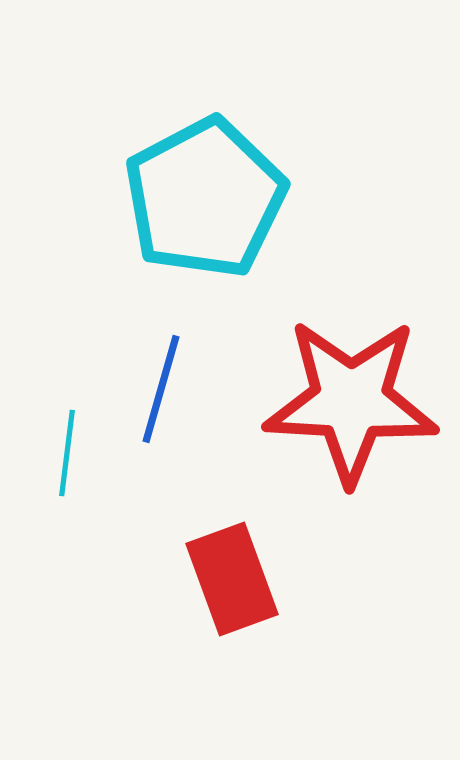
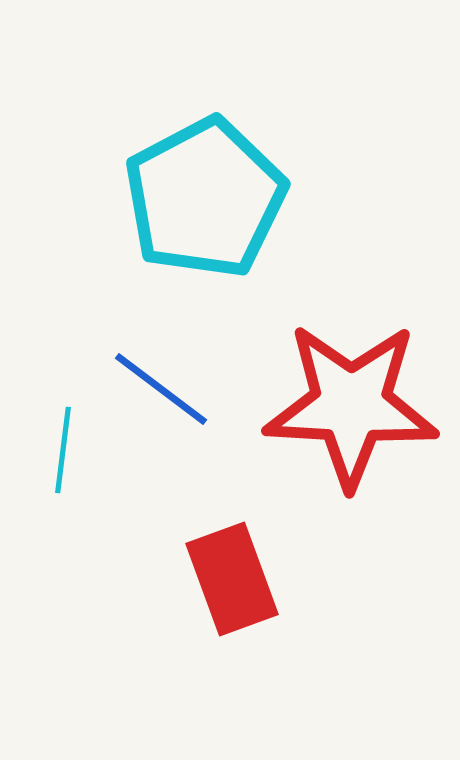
blue line: rotated 69 degrees counterclockwise
red star: moved 4 px down
cyan line: moved 4 px left, 3 px up
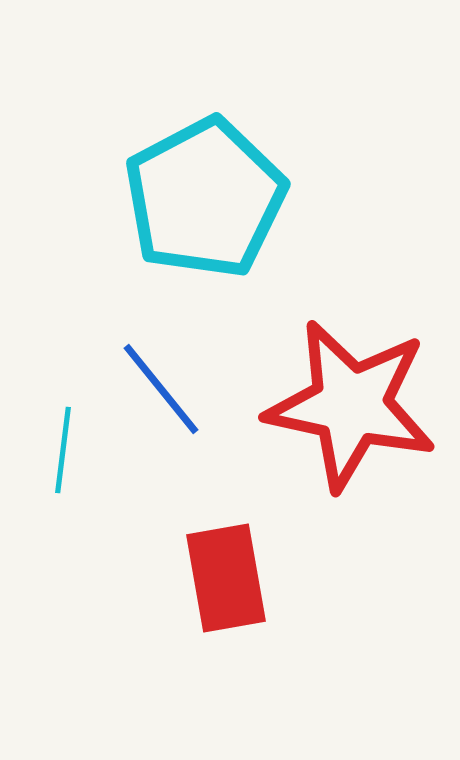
blue line: rotated 14 degrees clockwise
red star: rotated 9 degrees clockwise
red rectangle: moved 6 px left, 1 px up; rotated 10 degrees clockwise
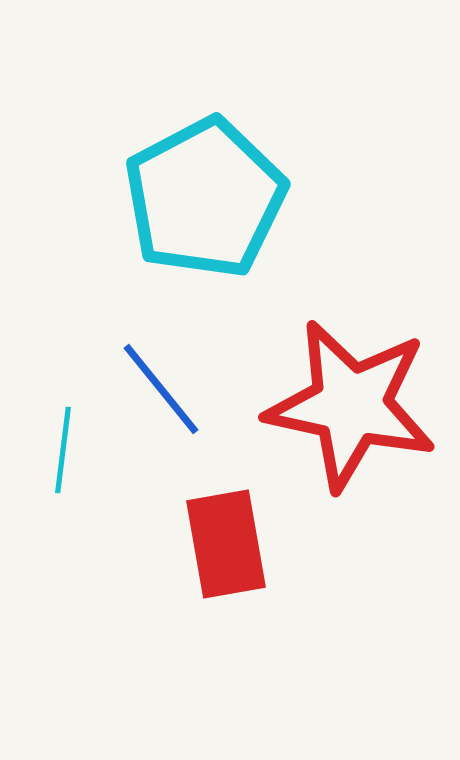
red rectangle: moved 34 px up
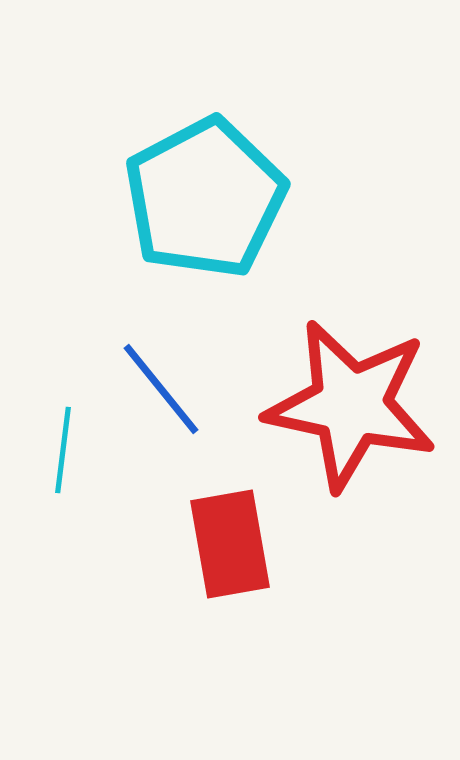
red rectangle: moved 4 px right
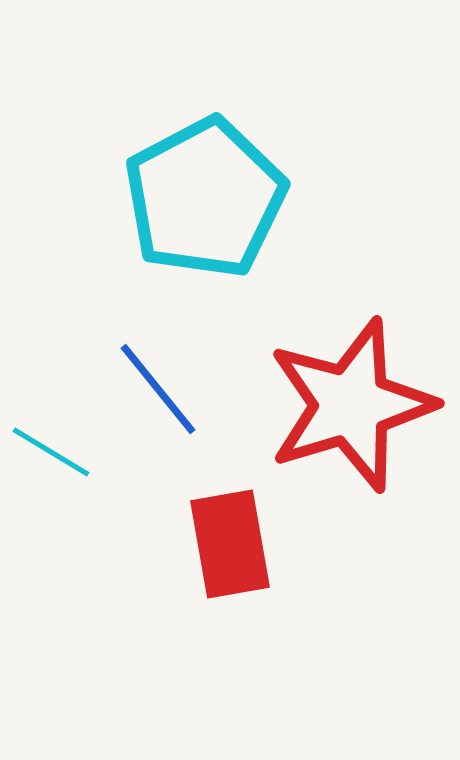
blue line: moved 3 px left
red star: rotated 29 degrees counterclockwise
cyan line: moved 12 px left, 2 px down; rotated 66 degrees counterclockwise
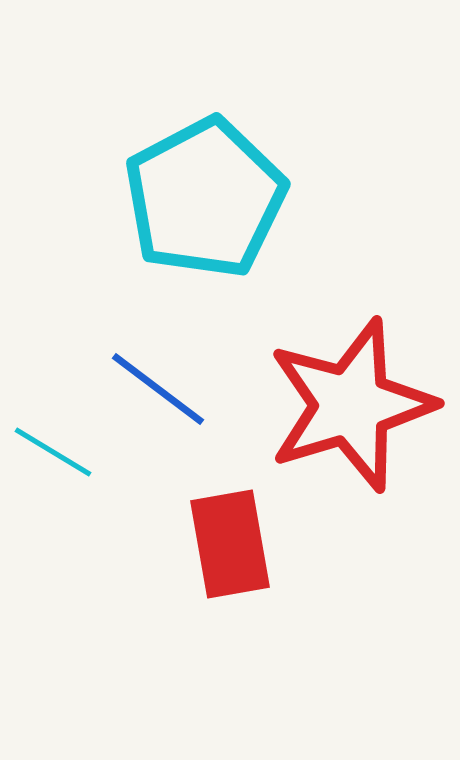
blue line: rotated 14 degrees counterclockwise
cyan line: moved 2 px right
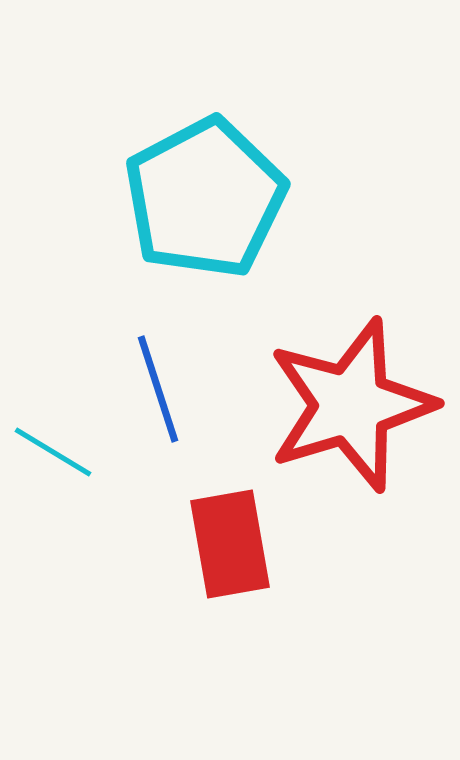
blue line: rotated 35 degrees clockwise
